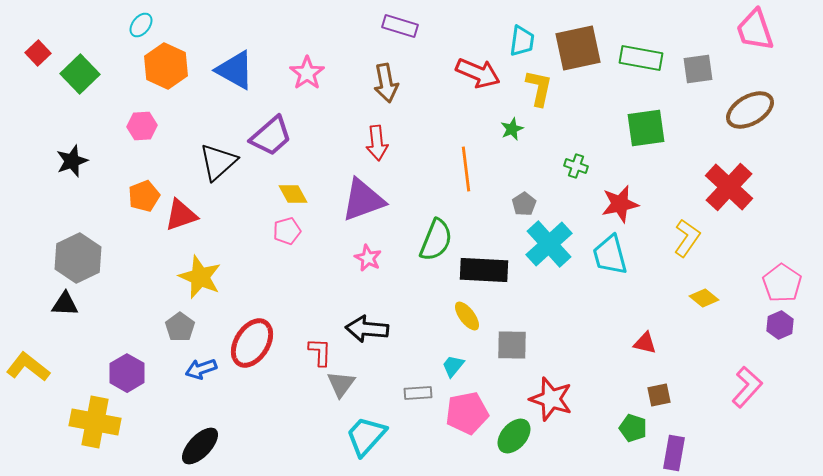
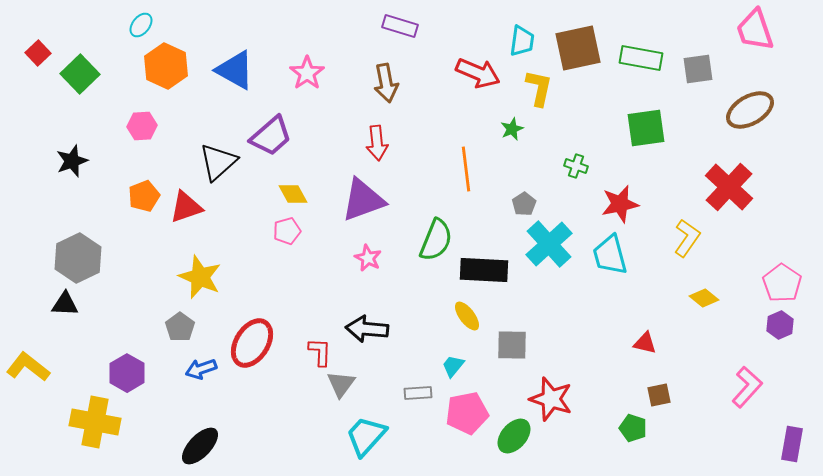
red triangle at (181, 215): moved 5 px right, 8 px up
purple rectangle at (674, 453): moved 118 px right, 9 px up
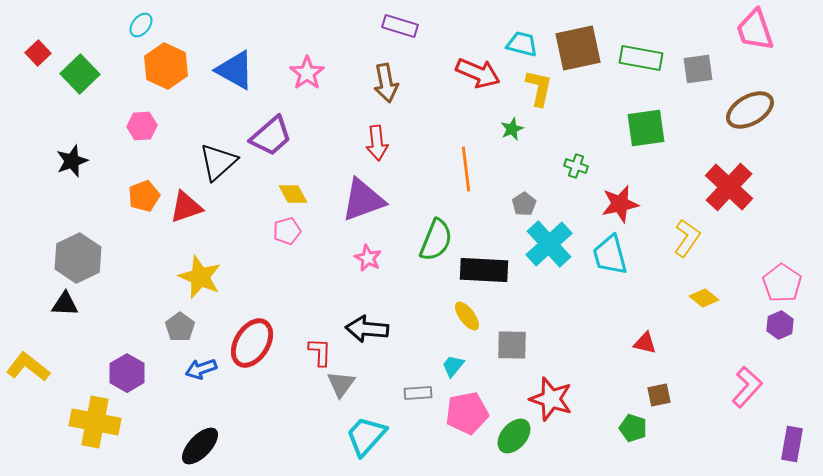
cyan trapezoid at (522, 41): moved 3 px down; rotated 84 degrees counterclockwise
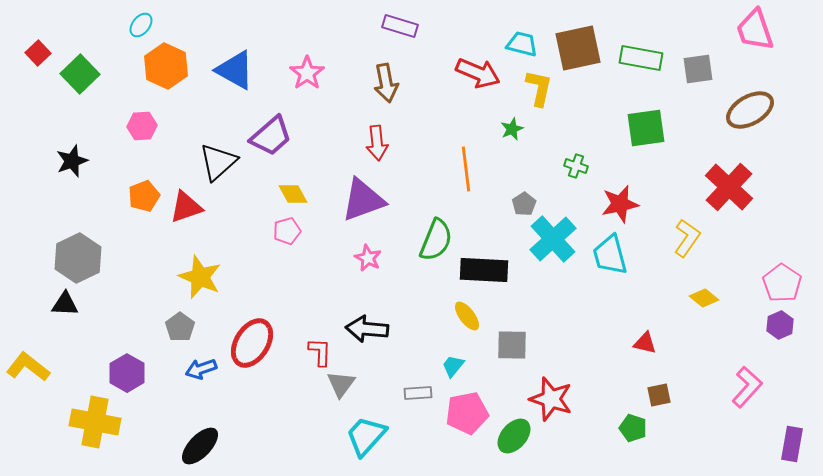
cyan cross at (549, 244): moved 4 px right, 5 px up
